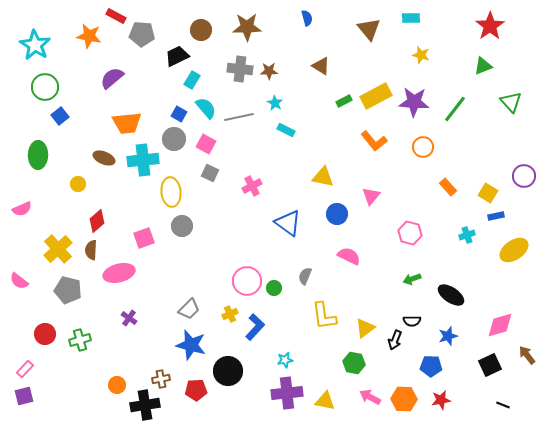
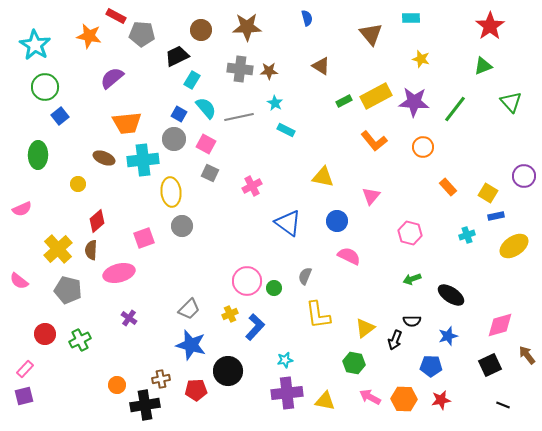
brown triangle at (369, 29): moved 2 px right, 5 px down
yellow star at (421, 55): moved 4 px down
blue circle at (337, 214): moved 7 px down
yellow ellipse at (514, 250): moved 4 px up
yellow L-shape at (324, 316): moved 6 px left, 1 px up
green cross at (80, 340): rotated 10 degrees counterclockwise
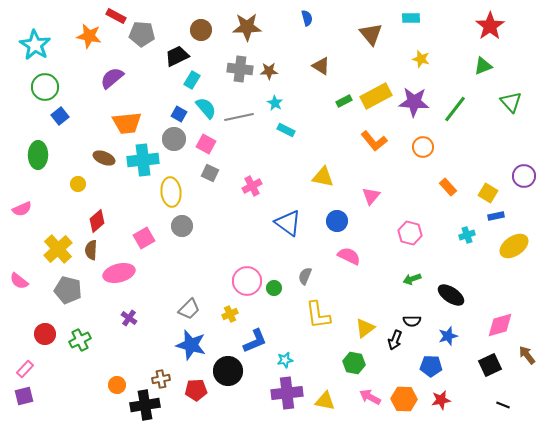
pink square at (144, 238): rotated 10 degrees counterclockwise
blue L-shape at (255, 327): moved 14 px down; rotated 24 degrees clockwise
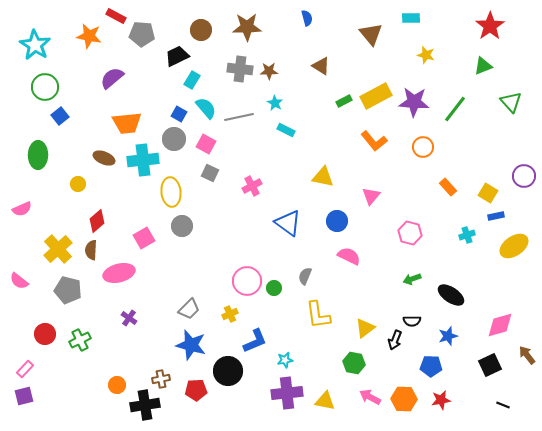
yellow star at (421, 59): moved 5 px right, 4 px up
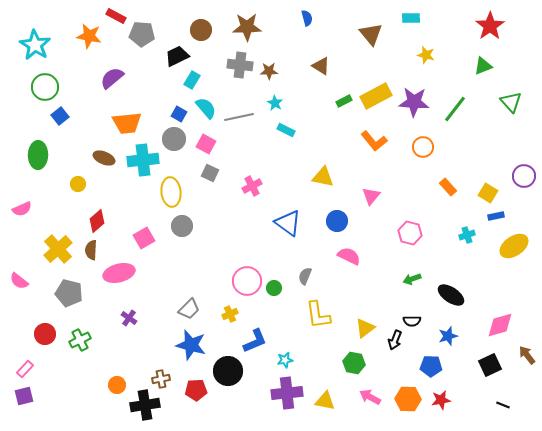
gray cross at (240, 69): moved 4 px up
gray pentagon at (68, 290): moved 1 px right, 3 px down
orange hexagon at (404, 399): moved 4 px right
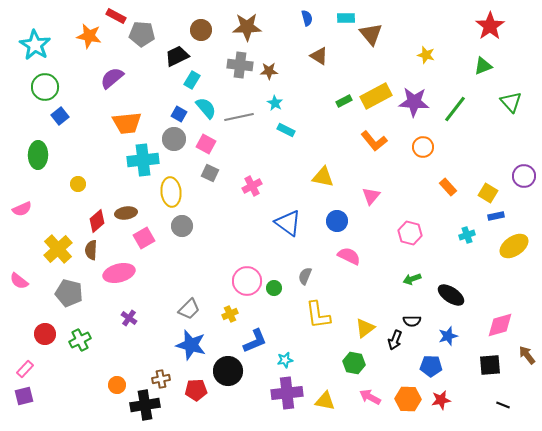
cyan rectangle at (411, 18): moved 65 px left
brown triangle at (321, 66): moved 2 px left, 10 px up
brown ellipse at (104, 158): moved 22 px right, 55 px down; rotated 30 degrees counterclockwise
black square at (490, 365): rotated 20 degrees clockwise
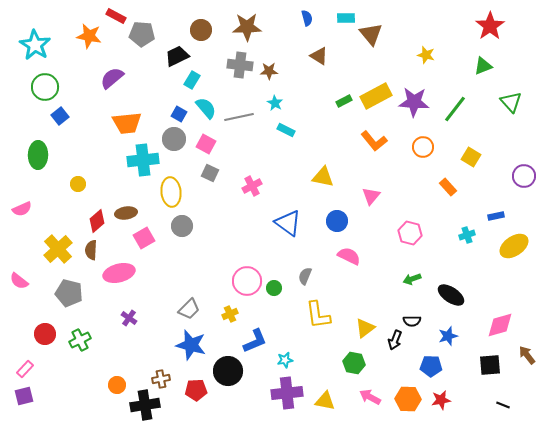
yellow square at (488, 193): moved 17 px left, 36 px up
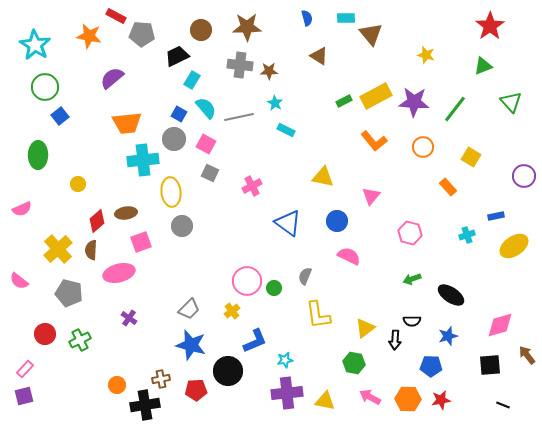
pink square at (144, 238): moved 3 px left, 4 px down; rotated 10 degrees clockwise
yellow cross at (230, 314): moved 2 px right, 3 px up; rotated 14 degrees counterclockwise
black arrow at (395, 340): rotated 18 degrees counterclockwise
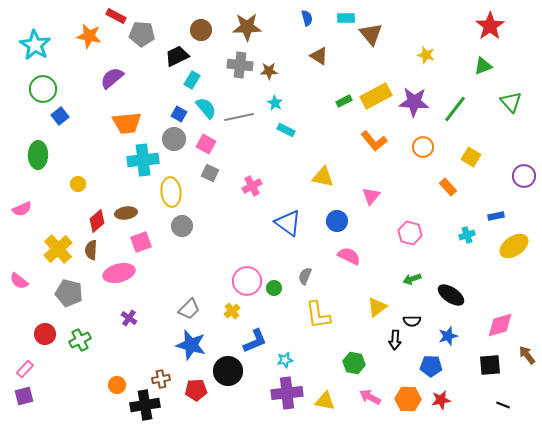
green circle at (45, 87): moved 2 px left, 2 px down
yellow triangle at (365, 328): moved 12 px right, 21 px up
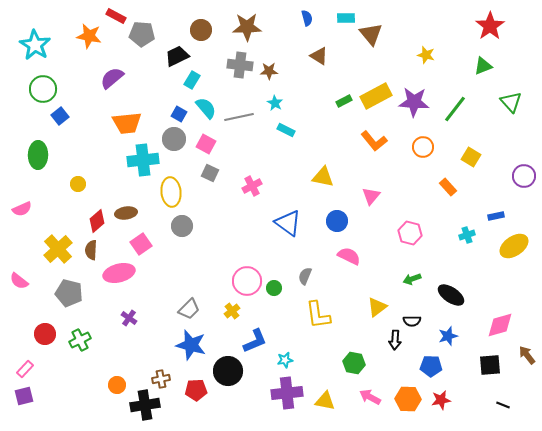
pink square at (141, 242): moved 2 px down; rotated 15 degrees counterclockwise
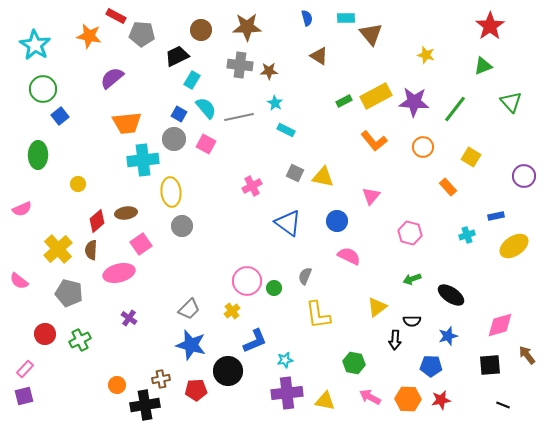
gray square at (210, 173): moved 85 px right
